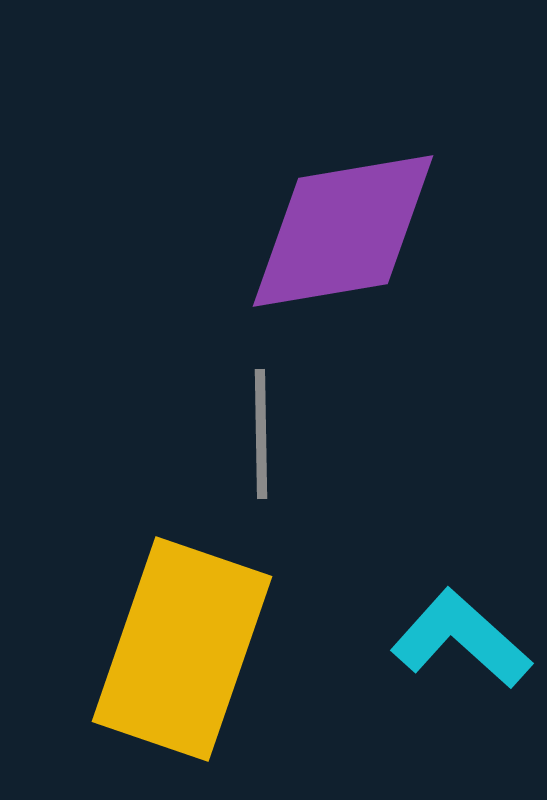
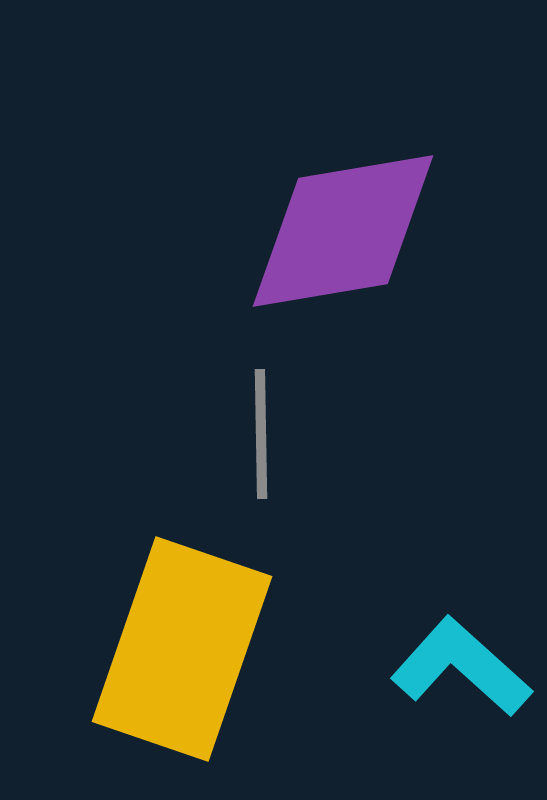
cyan L-shape: moved 28 px down
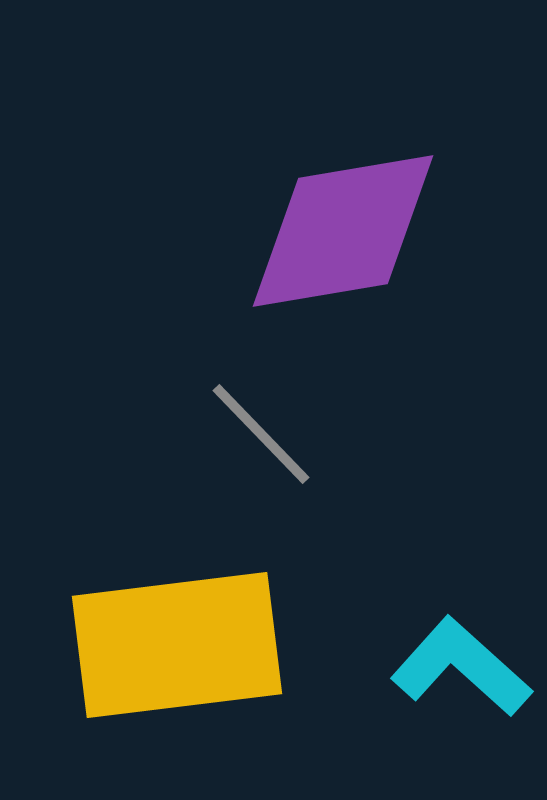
gray line: rotated 43 degrees counterclockwise
yellow rectangle: moved 5 px left, 4 px up; rotated 64 degrees clockwise
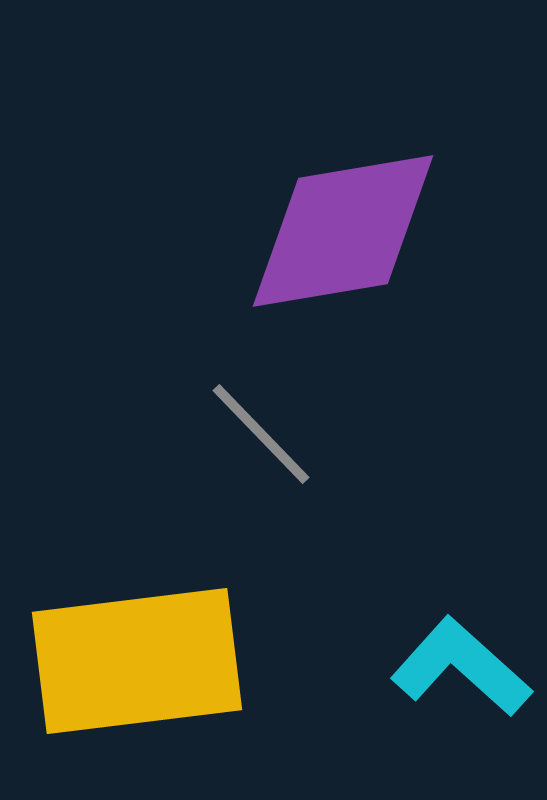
yellow rectangle: moved 40 px left, 16 px down
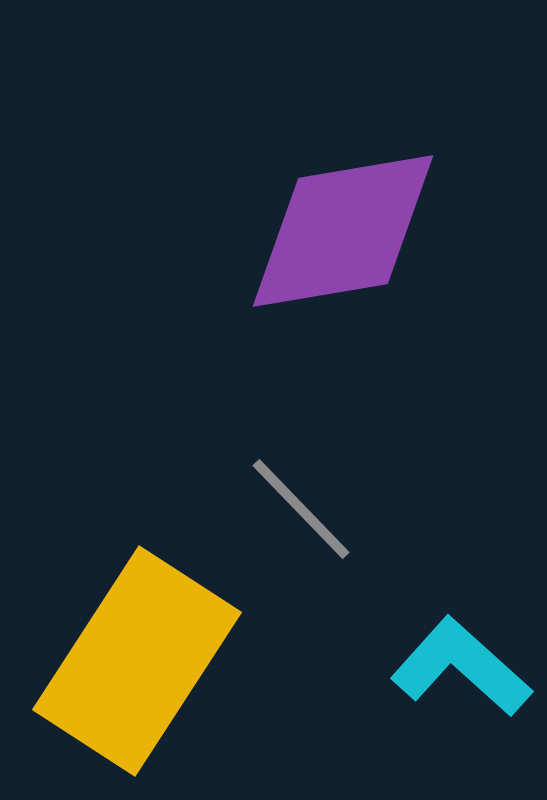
gray line: moved 40 px right, 75 px down
yellow rectangle: rotated 50 degrees counterclockwise
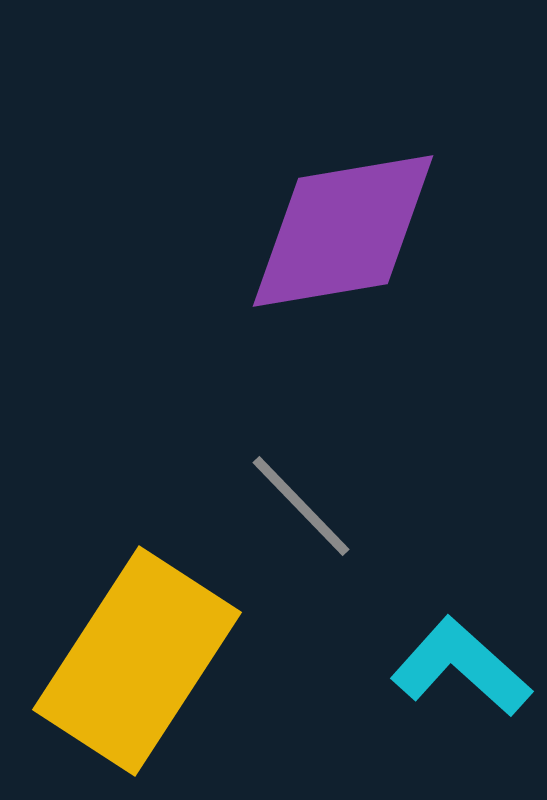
gray line: moved 3 px up
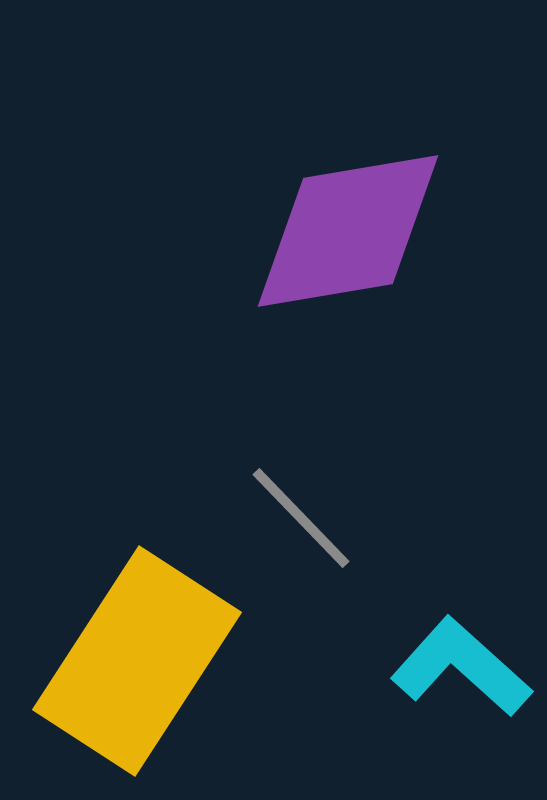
purple diamond: moved 5 px right
gray line: moved 12 px down
